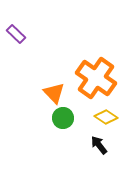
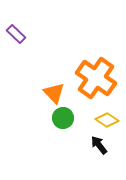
yellow diamond: moved 1 px right, 3 px down
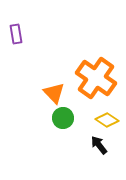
purple rectangle: rotated 36 degrees clockwise
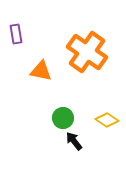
orange cross: moved 9 px left, 26 px up
orange triangle: moved 13 px left, 22 px up; rotated 35 degrees counterclockwise
black arrow: moved 25 px left, 4 px up
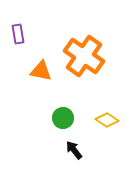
purple rectangle: moved 2 px right
orange cross: moved 3 px left, 4 px down
black arrow: moved 9 px down
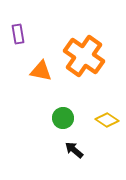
black arrow: rotated 12 degrees counterclockwise
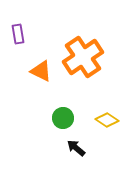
orange cross: moved 1 px left, 1 px down; rotated 21 degrees clockwise
orange triangle: rotated 15 degrees clockwise
black arrow: moved 2 px right, 2 px up
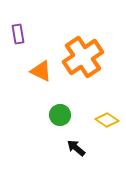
green circle: moved 3 px left, 3 px up
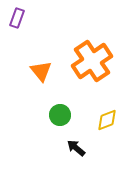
purple rectangle: moved 1 px left, 16 px up; rotated 30 degrees clockwise
orange cross: moved 9 px right, 4 px down
orange triangle: rotated 25 degrees clockwise
yellow diamond: rotated 55 degrees counterclockwise
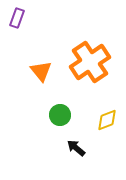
orange cross: moved 2 px left, 1 px down
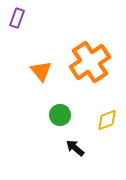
black arrow: moved 1 px left
